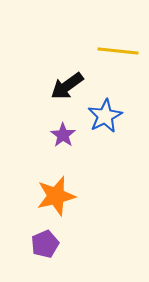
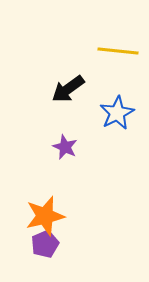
black arrow: moved 1 px right, 3 px down
blue star: moved 12 px right, 3 px up
purple star: moved 2 px right, 12 px down; rotated 10 degrees counterclockwise
orange star: moved 11 px left, 20 px down
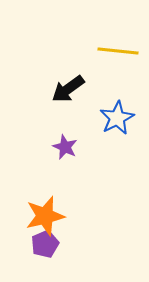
blue star: moved 5 px down
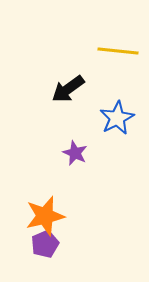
purple star: moved 10 px right, 6 px down
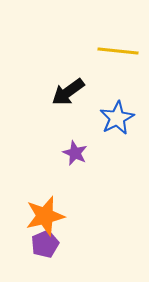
black arrow: moved 3 px down
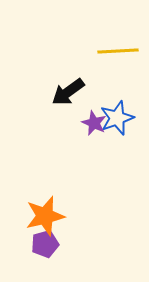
yellow line: rotated 9 degrees counterclockwise
blue star: rotated 8 degrees clockwise
purple star: moved 19 px right, 30 px up
purple pentagon: rotated 8 degrees clockwise
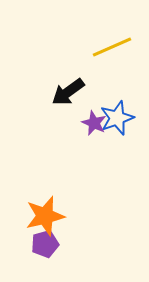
yellow line: moved 6 px left, 4 px up; rotated 21 degrees counterclockwise
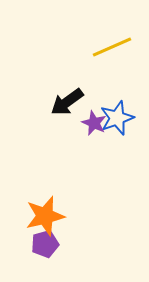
black arrow: moved 1 px left, 10 px down
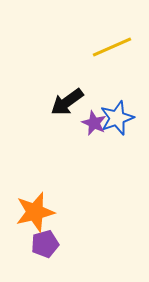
orange star: moved 10 px left, 4 px up
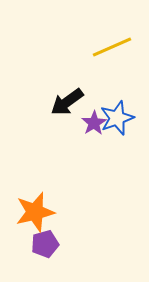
purple star: rotated 15 degrees clockwise
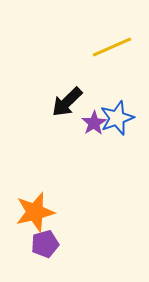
black arrow: rotated 8 degrees counterclockwise
